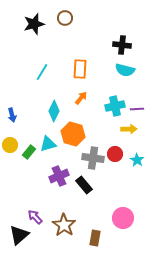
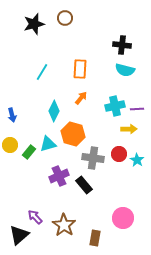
red circle: moved 4 px right
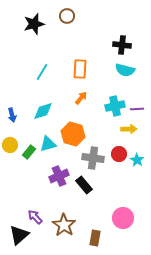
brown circle: moved 2 px right, 2 px up
cyan diamond: moved 11 px left; rotated 45 degrees clockwise
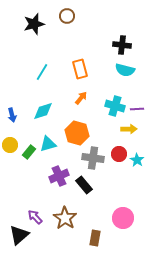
orange rectangle: rotated 18 degrees counterclockwise
cyan cross: rotated 30 degrees clockwise
orange hexagon: moved 4 px right, 1 px up
brown star: moved 1 px right, 7 px up
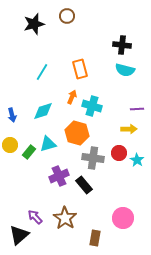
orange arrow: moved 9 px left, 1 px up; rotated 16 degrees counterclockwise
cyan cross: moved 23 px left
red circle: moved 1 px up
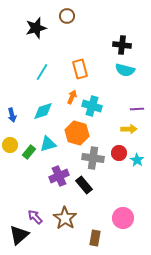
black star: moved 2 px right, 4 px down
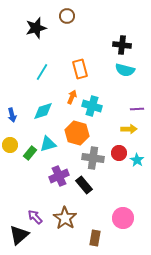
green rectangle: moved 1 px right, 1 px down
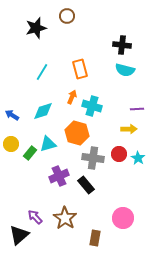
blue arrow: rotated 136 degrees clockwise
yellow circle: moved 1 px right, 1 px up
red circle: moved 1 px down
cyan star: moved 1 px right, 2 px up
black rectangle: moved 2 px right
